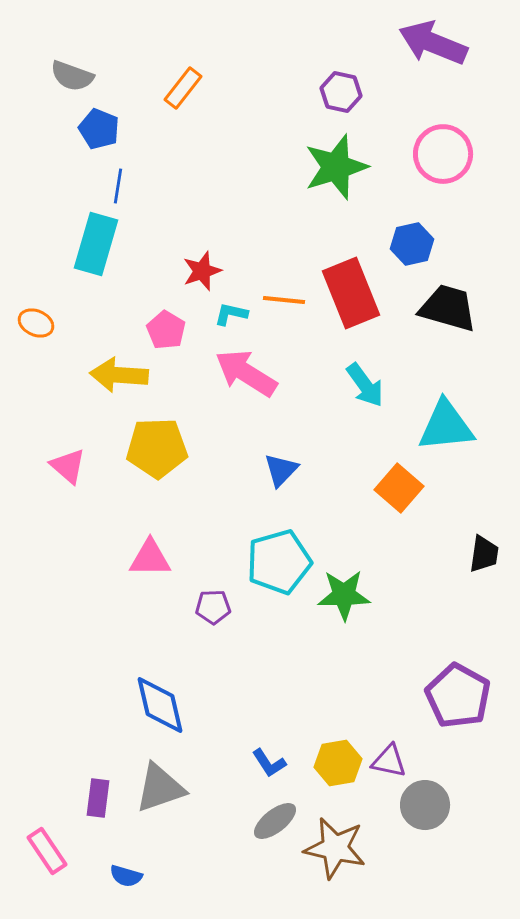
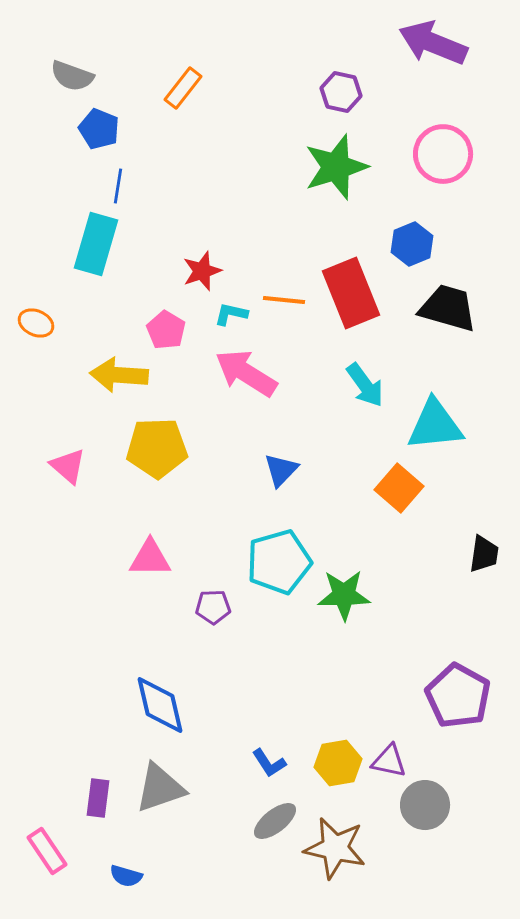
blue hexagon at (412, 244): rotated 9 degrees counterclockwise
cyan triangle at (446, 426): moved 11 px left, 1 px up
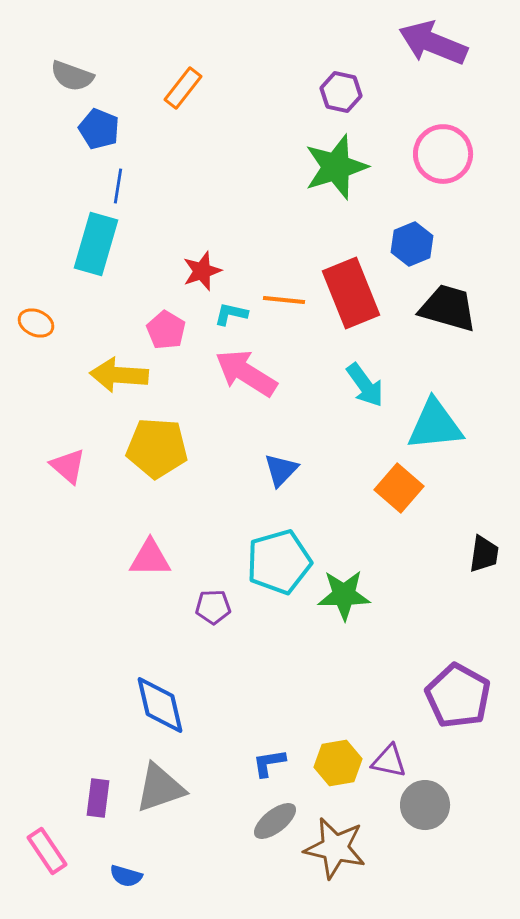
yellow pentagon at (157, 448): rotated 6 degrees clockwise
blue L-shape at (269, 763): rotated 114 degrees clockwise
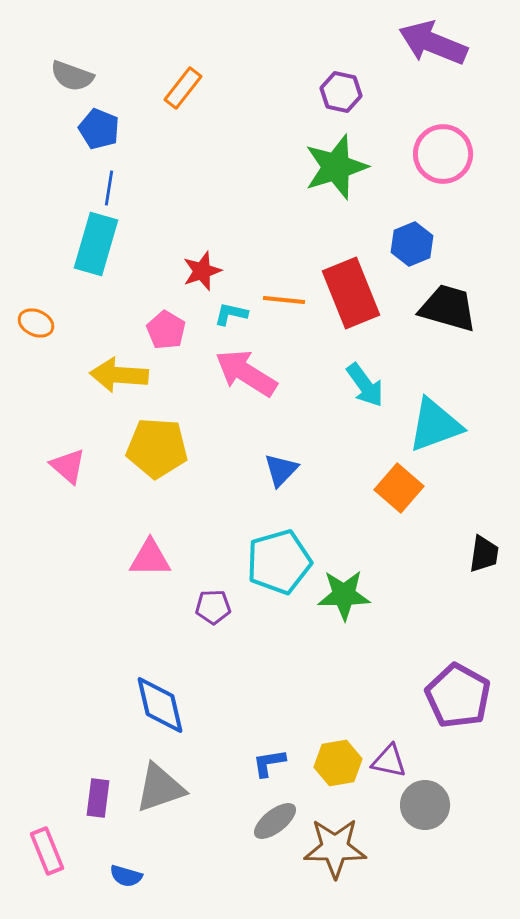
blue line at (118, 186): moved 9 px left, 2 px down
cyan triangle at (435, 425): rotated 14 degrees counterclockwise
brown star at (335, 848): rotated 12 degrees counterclockwise
pink rectangle at (47, 851): rotated 12 degrees clockwise
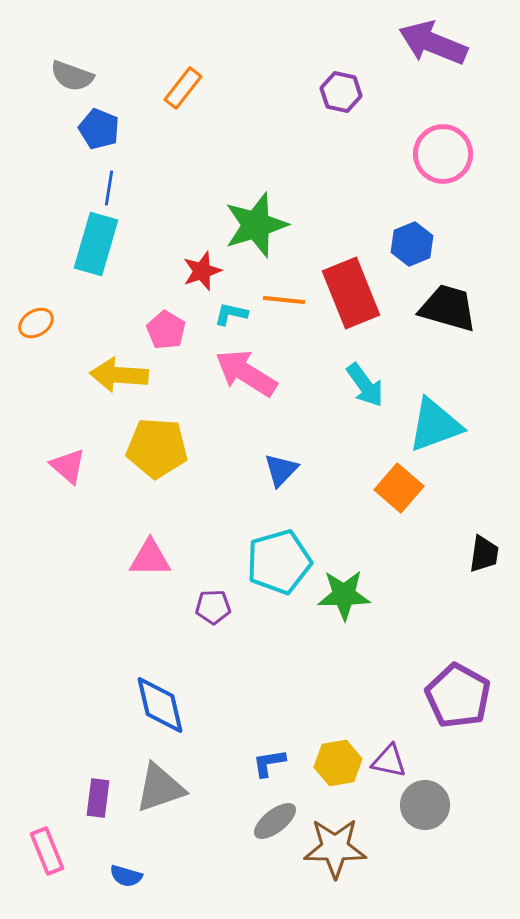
green star at (336, 167): moved 80 px left, 58 px down
orange ellipse at (36, 323): rotated 56 degrees counterclockwise
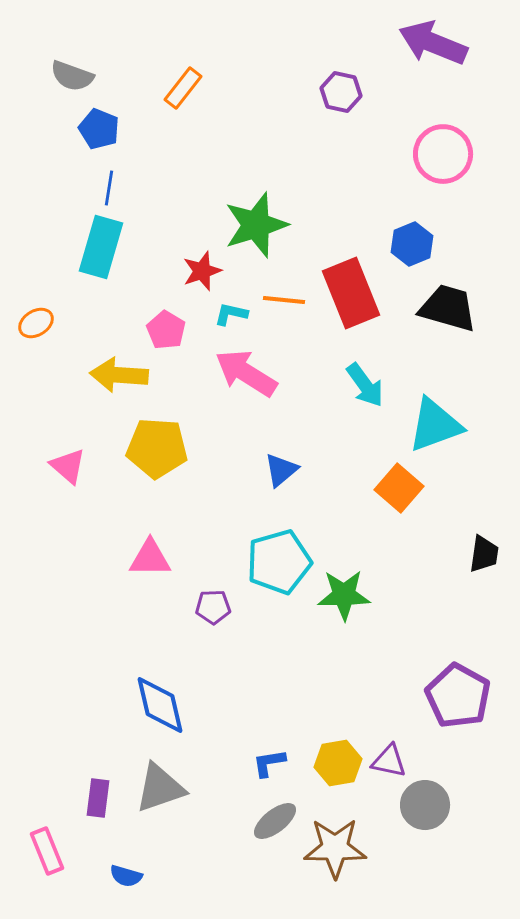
cyan rectangle at (96, 244): moved 5 px right, 3 px down
blue triangle at (281, 470): rotated 6 degrees clockwise
